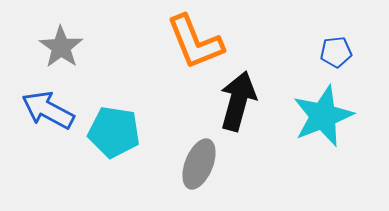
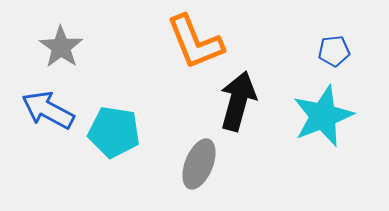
blue pentagon: moved 2 px left, 1 px up
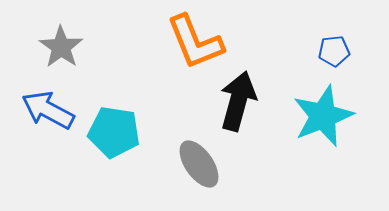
gray ellipse: rotated 57 degrees counterclockwise
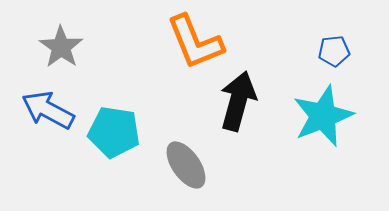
gray ellipse: moved 13 px left, 1 px down
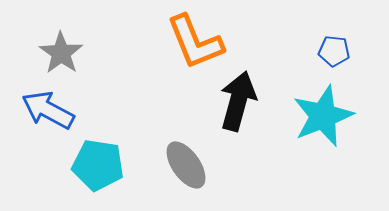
gray star: moved 6 px down
blue pentagon: rotated 12 degrees clockwise
cyan pentagon: moved 16 px left, 33 px down
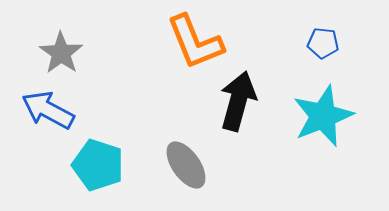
blue pentagon: moved 11 px left, 8 px up
cyan pentagon: rotated 9 degrees clockwise
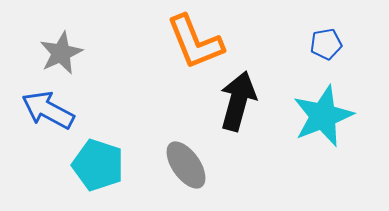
blue pentagon: moved 3 px right, 1 px down; rotated 16 degrees counterclockwise
gray star: rotated 12 degrees clockwise
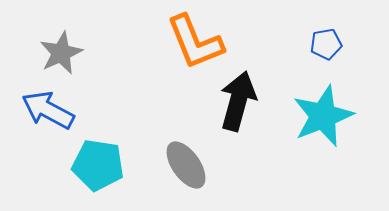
cyan pentagon: rotated 9 degrees counterclockwise
